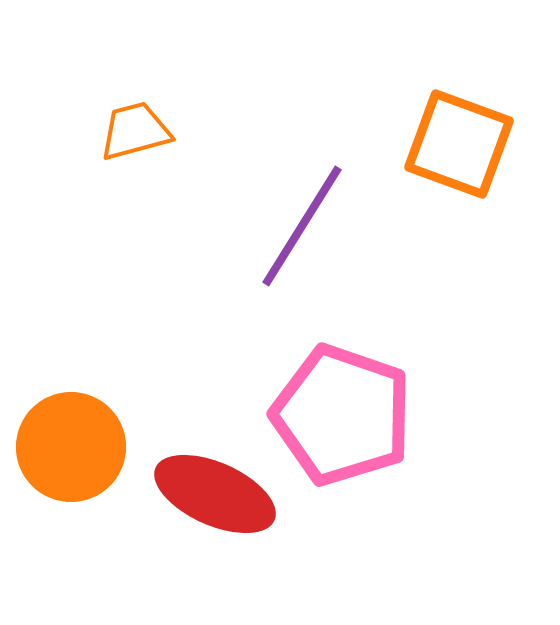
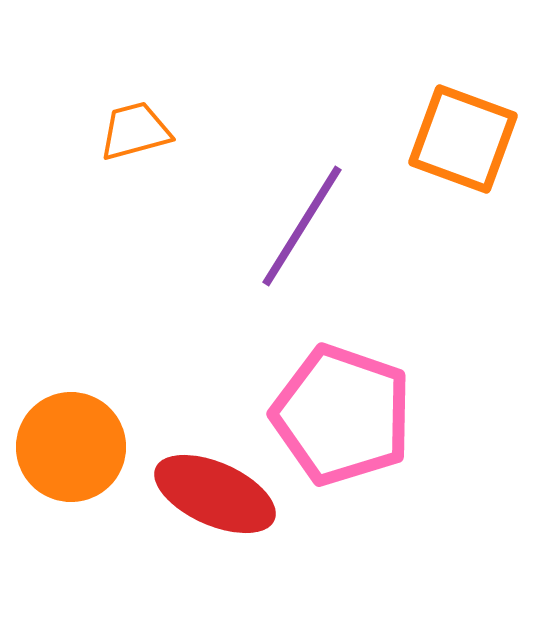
orange square: moved 4 px right, 5 px up
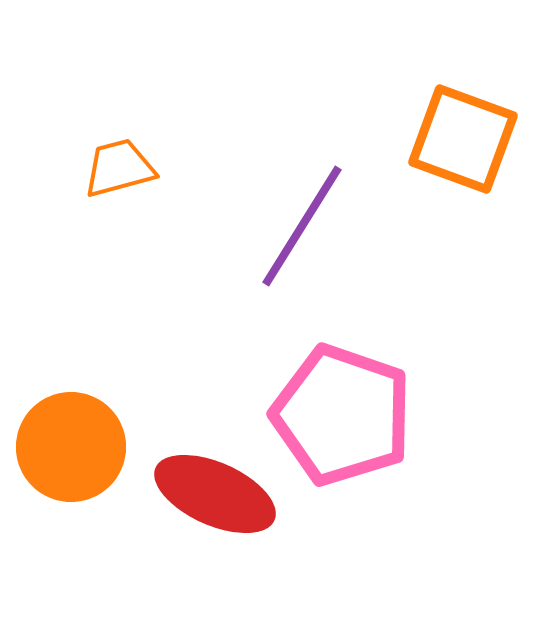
orange trapezoid: moved 16 px left, 37 px down
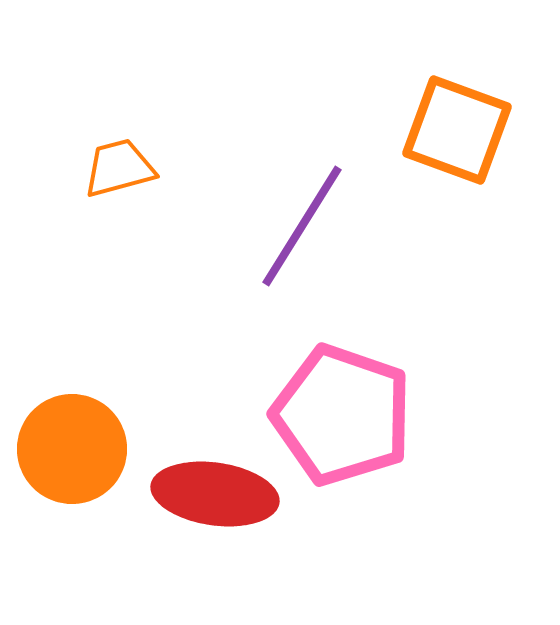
orange square: moved 6 px left, 9 px up
orange circle: moved 1 px right, 2 px down
red ellipse: rotated 16 degrees counterclockwise
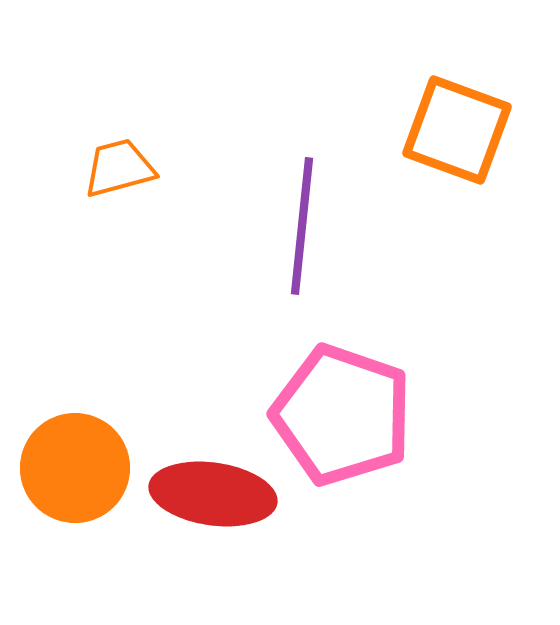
purple line: rotated 26 degrees counterclockwise
orange circle: moved 3 px right, 19 px down
red ellipse: moved 2 px left
